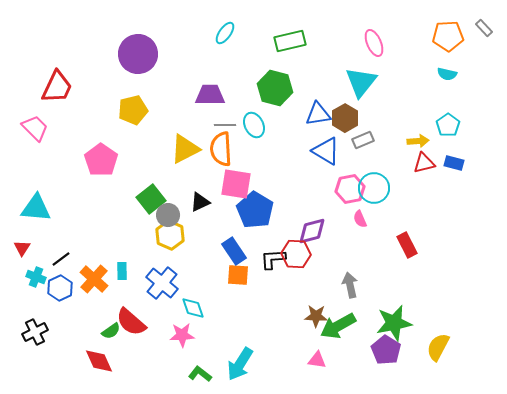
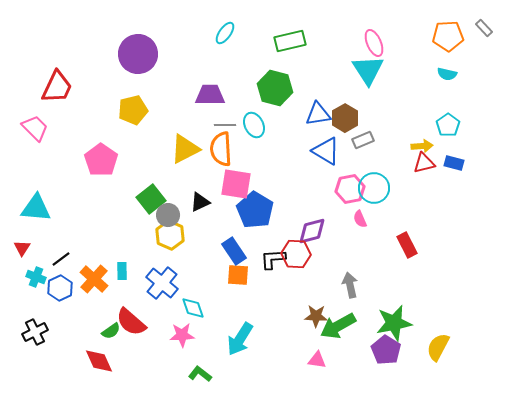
cyan triangle at (361, 82): moved 7 px right, 12 px up; rotated 12 degrees counterclockwise
yellow arrow at (418, 141): moved 4 px right, 5 px down
cyan arrow at (240, 364): moved 25 px up
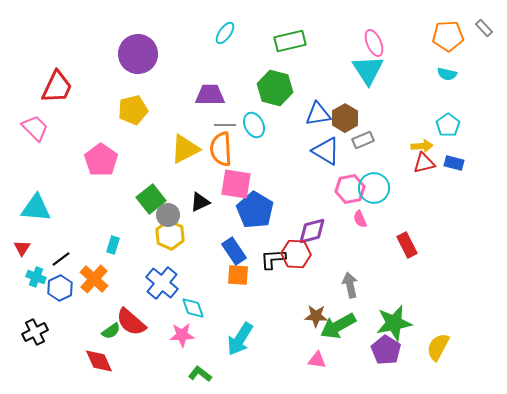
cyan rectangle at (122, 271): moved 9 px left, 26 px up; rotated 18 degrees clockwise
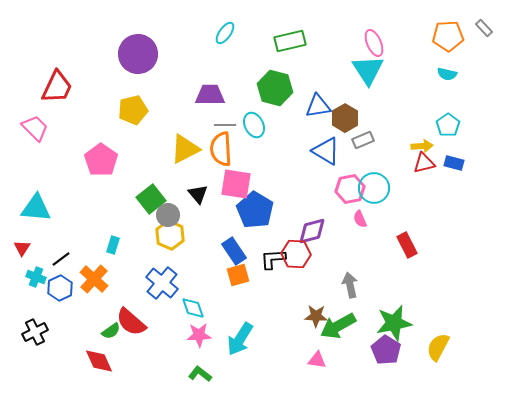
blue triangle at (318, 114): moved 8 px up
black triangle at (200, 202): moved 2 px left, 8 px up; rotated 45 degrees counterclockwise
orange square at (238, 275): rotated 20 degrees counterclockwise
pink star at (182, 335): moved 17 px right
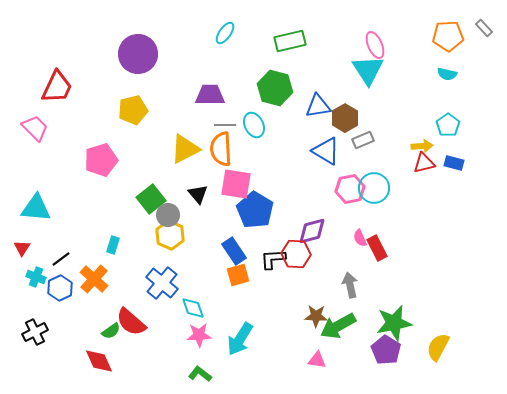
pink ellipse at (374, 43): moved 1 px right, 2 px down
pink pentagon at (101, 160): rotated 20 degrees clockwise
pink semicircle at (360, 219): moved 19 px down
red rectangle at (407, 245): moved 30 px left, 3 px down
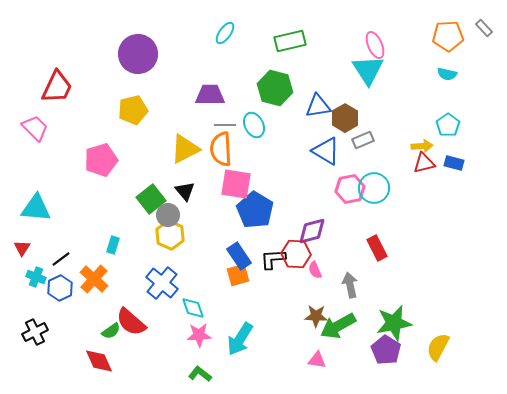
black triangle at (198, 194): moved 13 px left, 3 px up
pink semicircle at (360, 238): moved 45 px left, 32 px down
blue rectangle at (234, 251): moved 5 px right, 5 px down
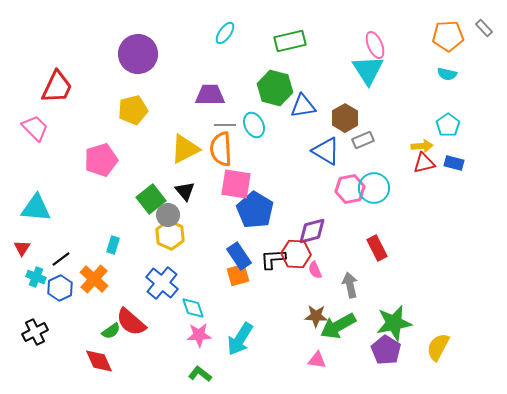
blue triangle at (318, 106): moved 15 px left
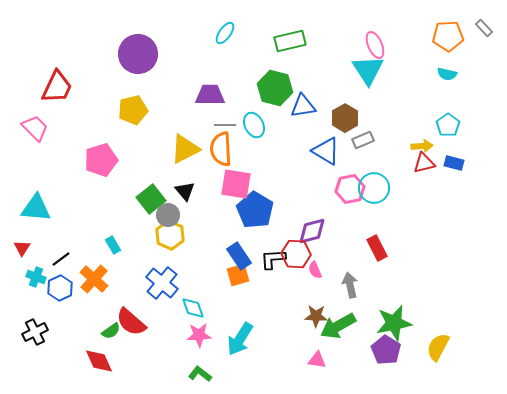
cyan rectangle at (113, 245): rotated 48 degrees counterclockwise
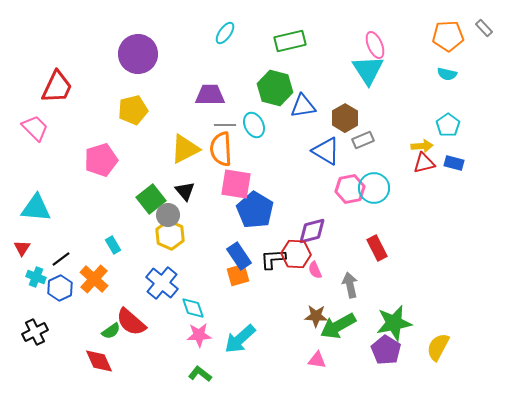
cyan arrow at (240, 339): rotated 16 degrees clockwise
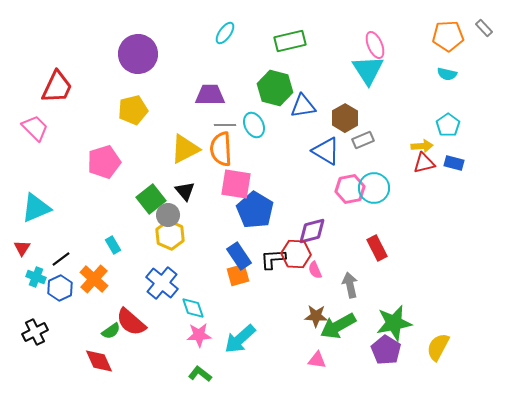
pink pentagon at (101, 160): moved 3 px right, 2 px down
cyan triangle at (36, 208): rotated 28 degrees counterclockwise
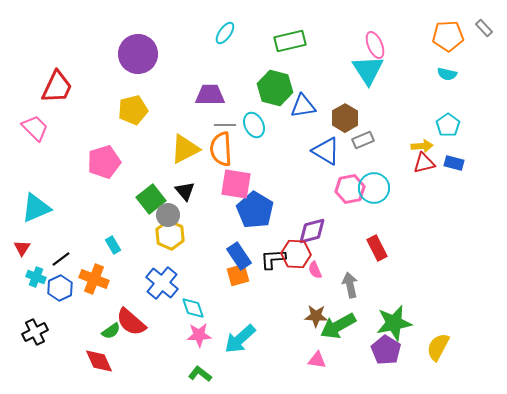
orange cross at (94, 279): rotated 20 degrees counterclockwise
